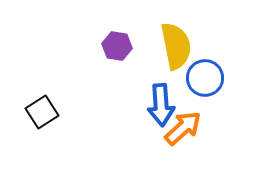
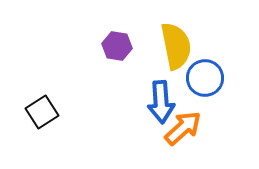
blue arrow: moved 3 px up
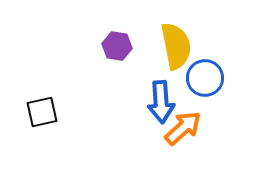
black square: rotated 20 degrees clockwise
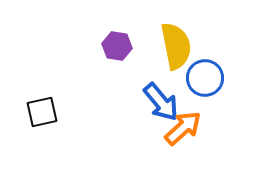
blue arrow: rotated 36 degrees counterclockwise
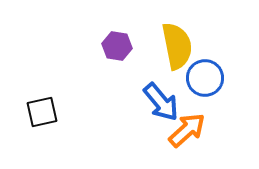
yellow semicircle: moved 1 px right
orange arrow: moved 4 px right, 2 px down
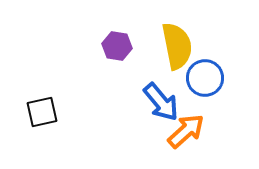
orange arrow: moved 1 px left, 1 px down
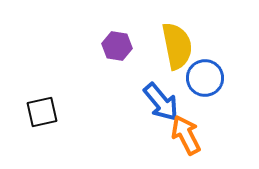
orange arrow: moved 4 px down; rotated 75 degrees counterclockwise
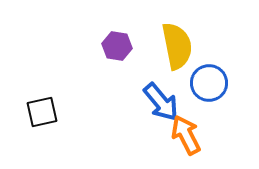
blue circle: moved 4 px right, 5 px down
